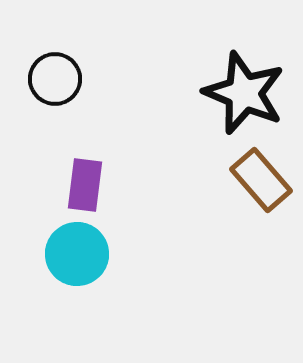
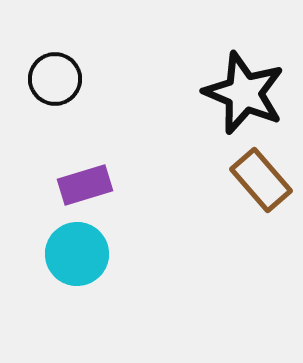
purple rectangle: rotated 66 degrees clockwise
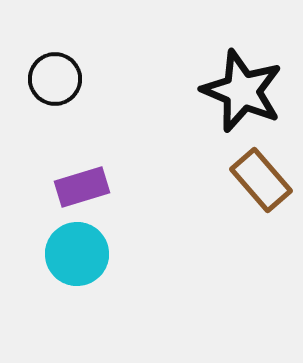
black star: moved 2 px left, 2 px up
purple rectangle: moved 3 px left, 2 px down
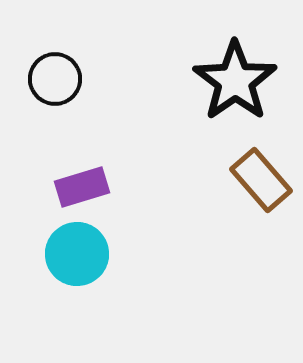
black star: moved 7 px left, 10 px up; rotated 14 degrees clockwise
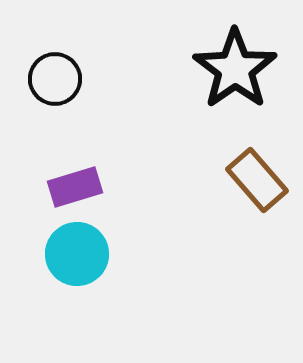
black star: moved 12 px up
brown rectangle: moved 4 px left
purple rectangle: moved 7 px left
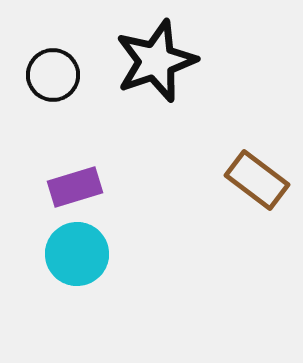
black star: moved 79 px left, 8 px up; rotated 16 degrees clockwise
black circle: moved 2 px left, 4 px up
brown rectangle: rotated 12 degrees counterclockwise
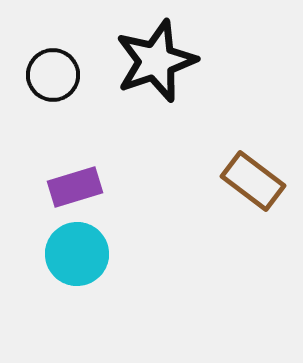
brown rectangle: moved 4 px left, 1 px down
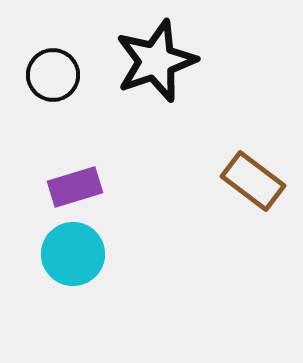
cyan circle: moved 4 px left
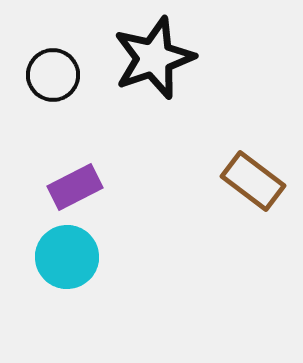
black star: moved 2 px left, 3 px up
purple rectangle: rotated 10 degrees counterclockwise
cyan circle: moved 6 px left, 3 px down
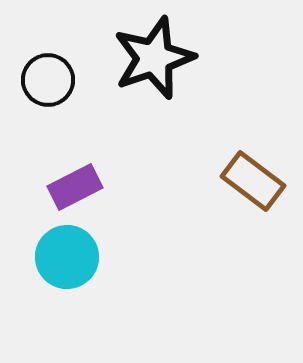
black circle: moved 5 px left, 5 px down
